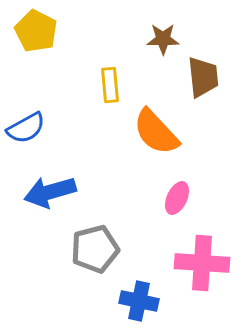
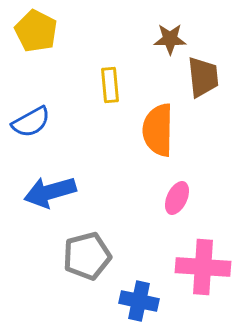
brown star: moved 7 px right
blue semicircle: moved 5 px right, 6 px up
orange semicircle: moved 2 px right, 2 px up; rotated 44 degrees clockwise
gray pentagon: moved 8 px left, 7 px down
pink cross: moved 1 px right, 4 px down
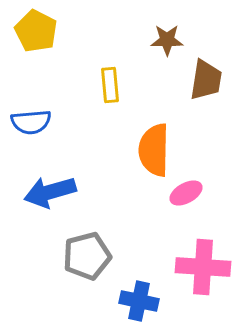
brown star: moved 3 px left, 1 px down
brown trapezoid: moved 3 px right, 3 px down; rotated 15 degrees clockwise
blue semicircle: rotated 24 degrees clockwise
orange semicircle: moved 4 px left, 20 px down
pink ellipse: moved 9 px right, 5 px up; rotated 36 degrees clockwise
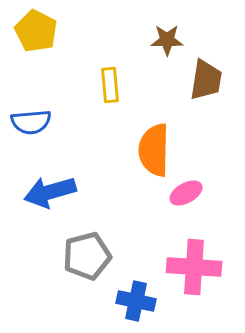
pink cross: moved 9 px left
blue cross: moved 3 px left
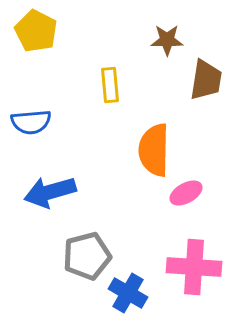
blue cross: moved 8 px left, 8 px up; rotated 18 degrees clockwise
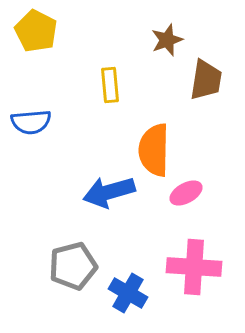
brown star: rotated 20 degrees counterclockwise
blue arrow: moved 59 px right
gray pentagon: moved 14 px left, 10 px down
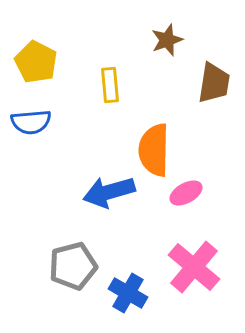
yellow pentagon: moved 31 px down
brown trapezoid: moved 8 px right, 3 px down
pink cross: rotated 36 degrees clockwise
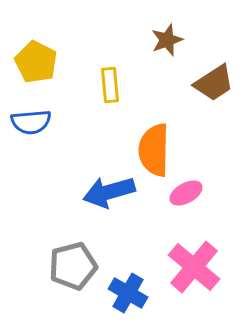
brown trapezoid: rotated 48 degrees clockwise
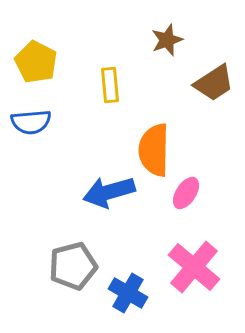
pink ellipse: rotated 28 degrees counterclockwise
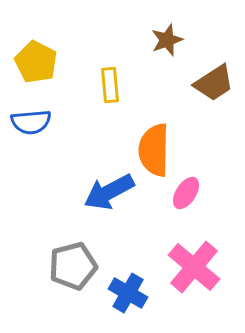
blue arrow: rotated 12 degrees counterclockwise
